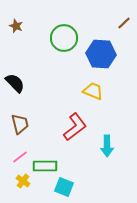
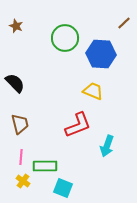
green circle: moved 1 px right
red L-shape: moved 3 px right, 2 px up; rotated 16 degrees clockwise
cyan arrow: rotated 20 degrees clockwise
pink line: moved 1 px right; rotated 49 degrees counterclockwise
cyan square: moved 1 px left, 1 px down
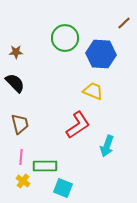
brown star: moved 26 px down; rotated 24 degrees counterclockwise
red L-shape: rotated 12 degrees counterclockwise
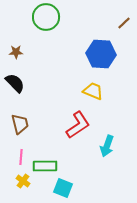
green circle: moved 19 px left, 21 px up
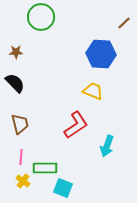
green circle: moved 5 px left
red L-shape: moved 2 px left
green rectangle: moved 2 px down
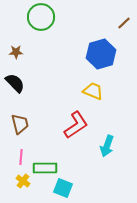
blue hexagon: rotated 20 degrees counterclockwise
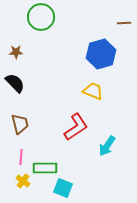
brown line: rotated 40 degrees clockwise
red L-shape: moved 2 px down
cyan arrow: rotated 15 degrees clockwise
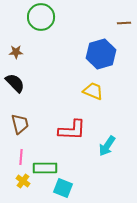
red L-shape: moved 4 px left, 3 px down; rotated 36 degrees clockwise
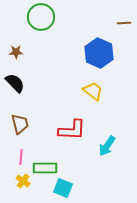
blue hexagon: moved 2 px left, 1 px up; rotated 20 degrees counterclockwise
yellow trapezoid: rotated 15 degrees clockwise
